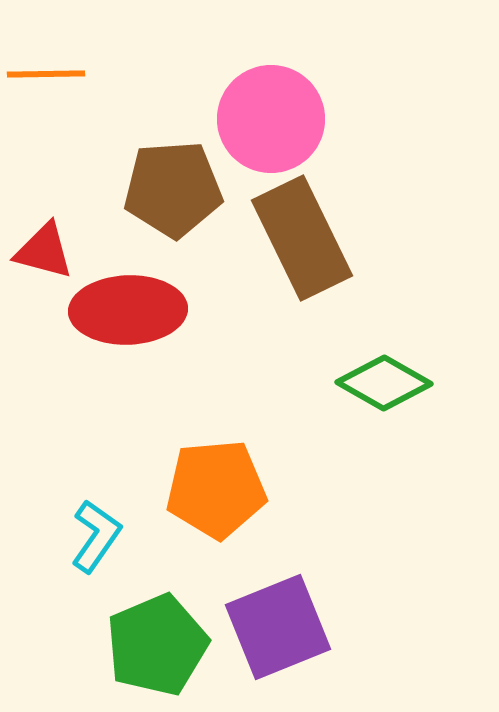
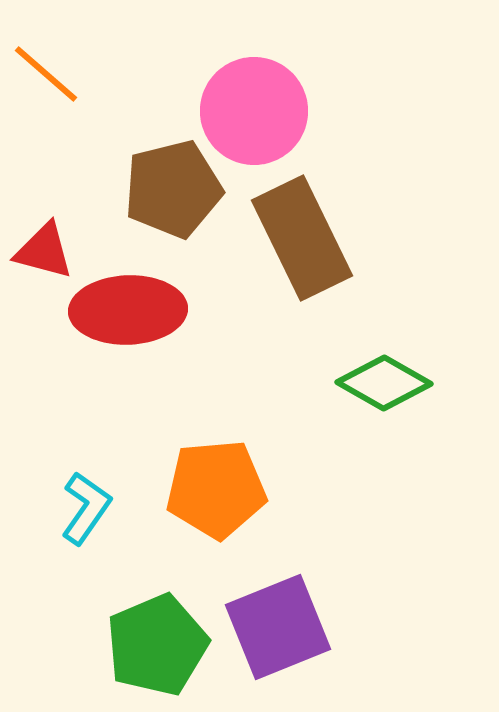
orange line: rotated 42 degrees clockwise
pink circle: moved 17 px left, 8 px up
brown pentagon: rotated 10 degrees counterclockwise
cyan L-shape: moved 10 px left, 28 px up
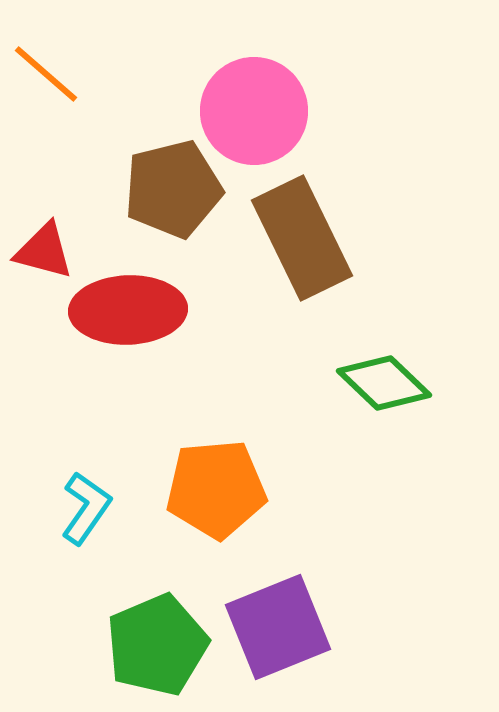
green diamond: rotated 14 degrees clockwise
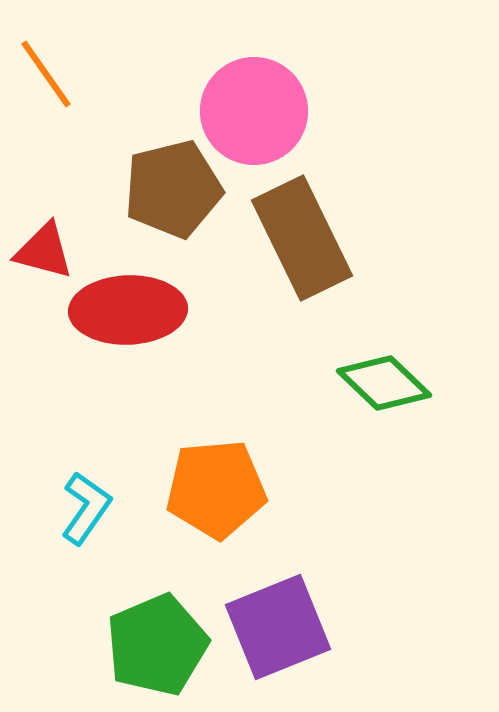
orange line: rotated 14 degrees clockwise
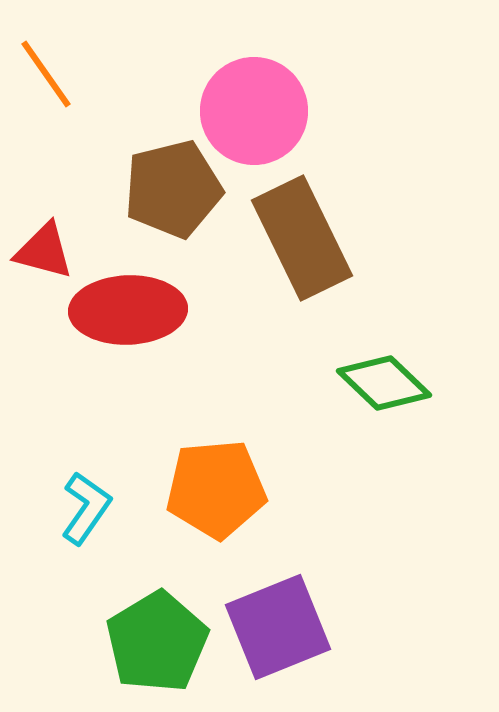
green pentagon: moved 3 px up; rotated 8 degrees counterclockwise
